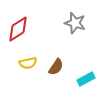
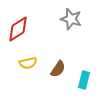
gray star: moved 4 px left, 4 px up
brown semicircle: moved 2 px right, 2 px down
cyan rectangle: moved 2 px left, 1 px down; rotated 48 degrees counterclockwise
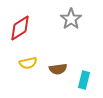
gray star: rotated 20 degrees clockwise
red diamond: moved 2 px right, 1 px up
brown semicircle: rotated 48 degrees clockwise
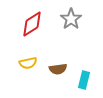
red diamond: moved 12 px right, 4 px up
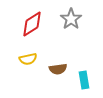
yellow semicircle: moved 4 px up
cyan rectangle: rotated 24 degrees counterclockwise
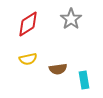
red diamond: moved 4 px left
